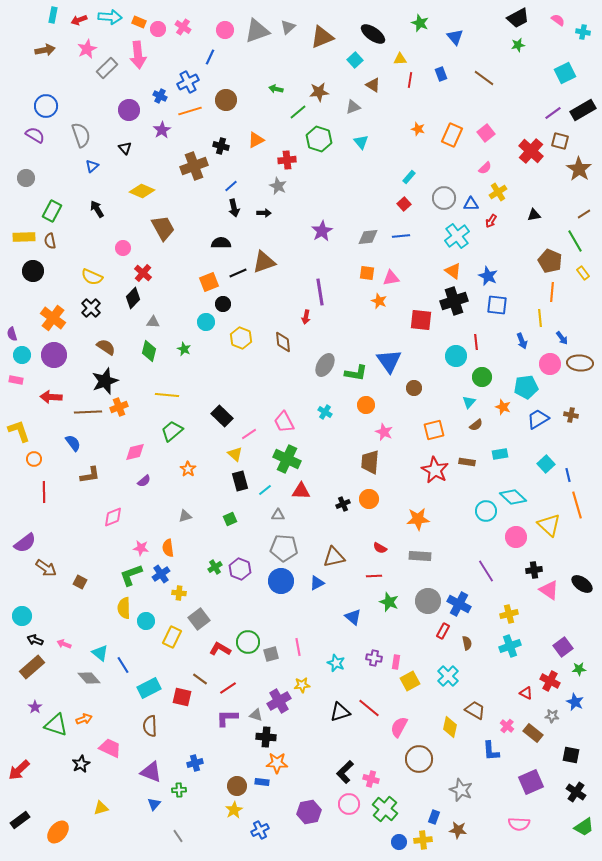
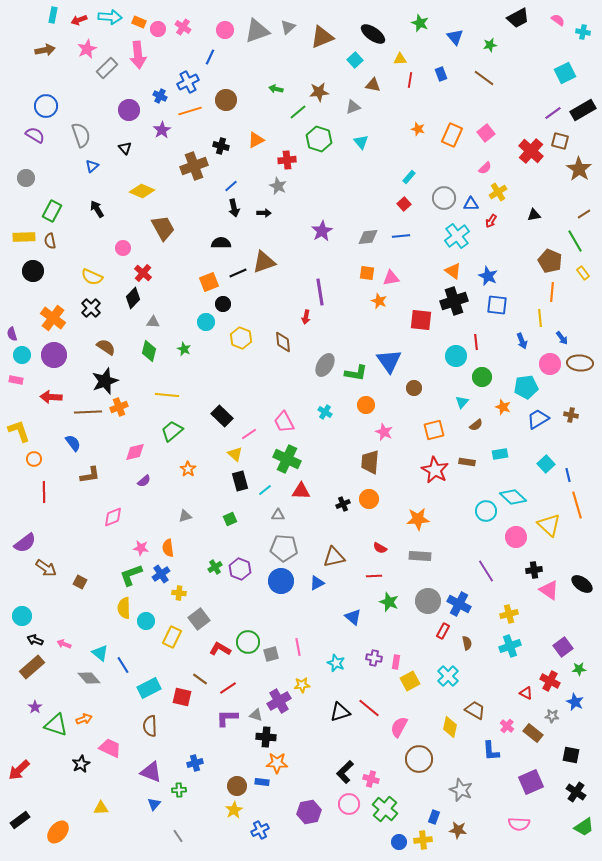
green star at (518, 45): moved 28 px left
brown triangle at (373, 85): rotated 21 degrees counterclockwise
cyan triangle at (469, 402): moved 7 px left
yellow triangle at (101, 808): rotated 14 degrees clockwise
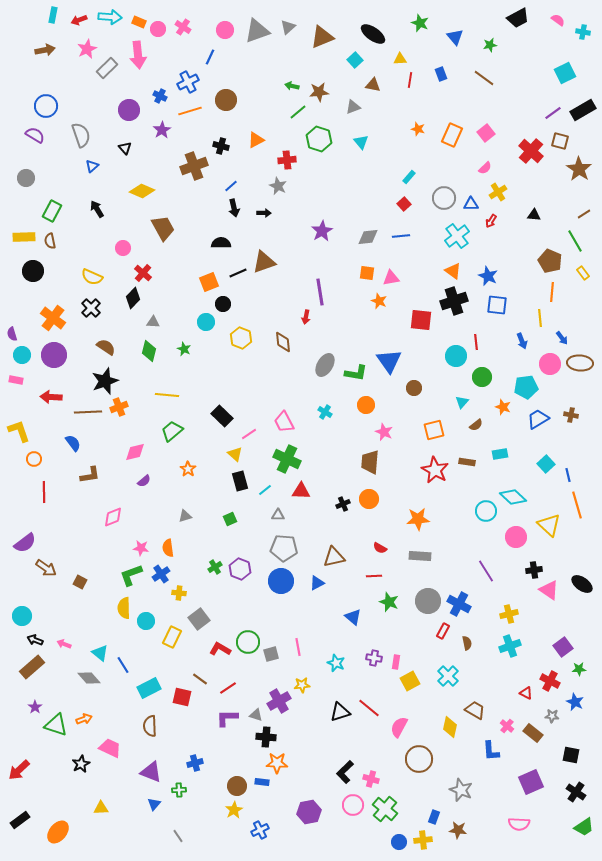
green arrow at (276, 89): moved 16 px right, 3 px up
black triangle at (534, 215): rotated 16 degrees clockwise
pink circle at (349, 804): moved 4 px right, 1 px down
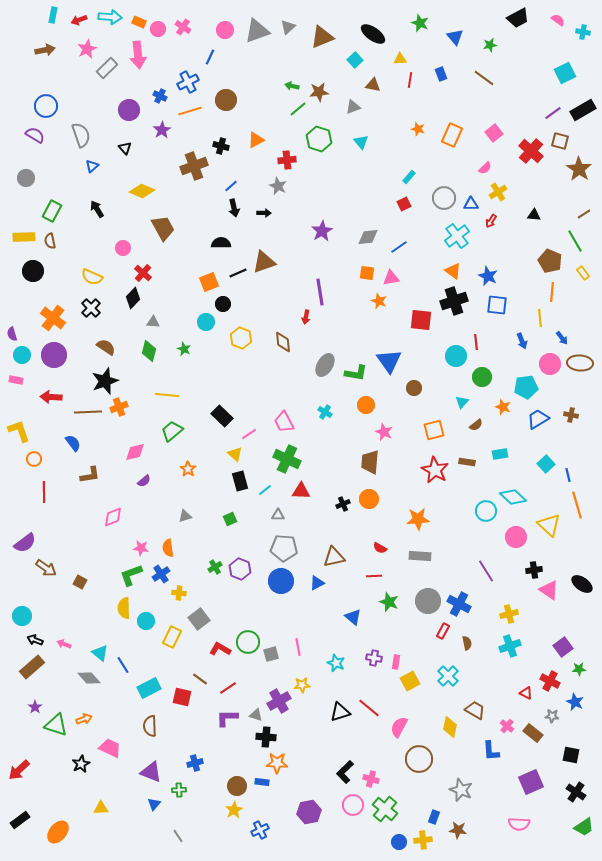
green line at (298, 112): moved 3 px up
pink square at (486, 133): moved 8 px right
red square at (404, 204): rotated 16 degrees clockwise
blue line at (401, 236): moved 2 px left, 11 px down; rotated 30 degrees counterclockwise
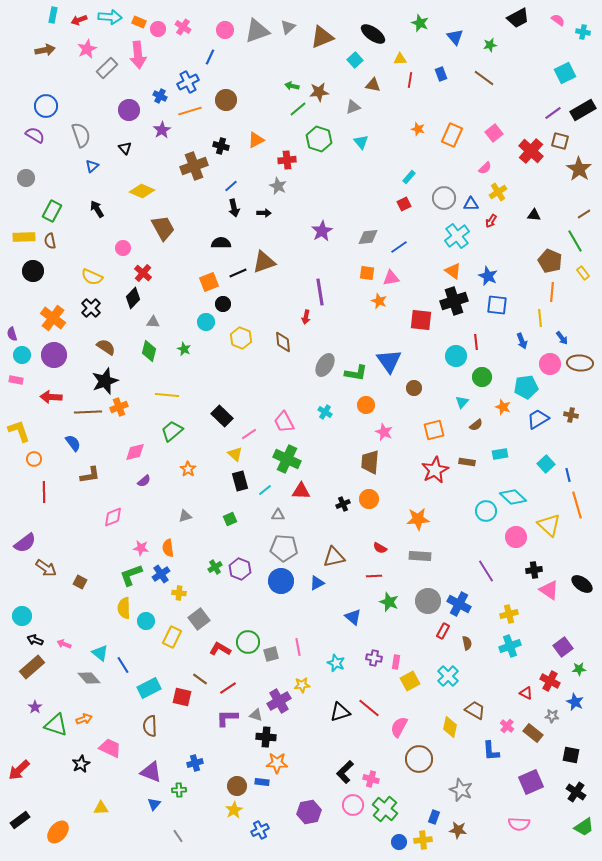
red star at (435, 470): rotated 16 degrees clockwise
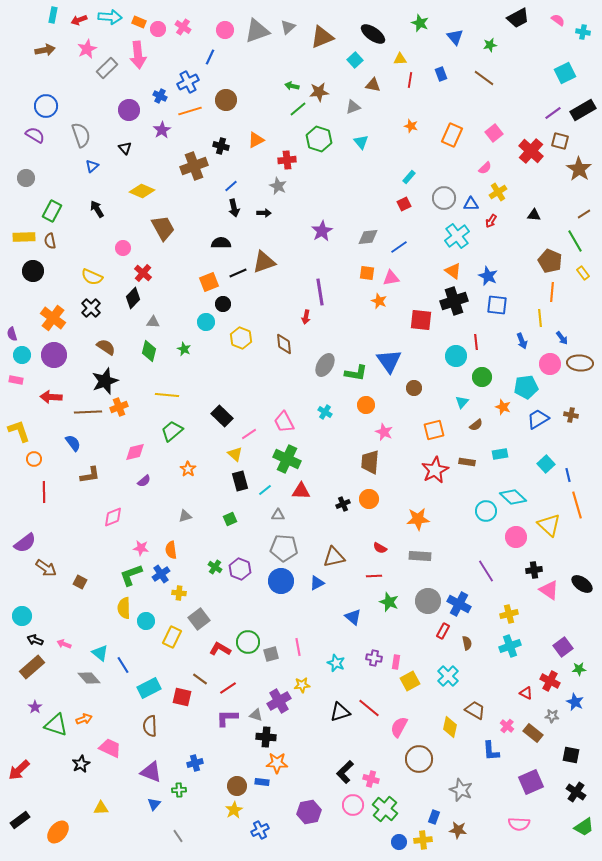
orange star at (418, 129): moved 7 px left, 3 px up
brown diamond at (283, 342): moved 1 px right, 2 px down
orange semicircle at (168, 548): moved 3 px right, 2 px down
green cross at (215, 567): rotated 24 degrees counterclockwise
